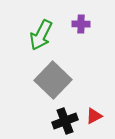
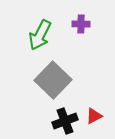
green arrow: moved 1 px left
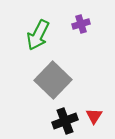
purple cross: rotated 18 degrees counterclockwise
green arrow: moved 2 px left
red triangle: rotated 30 degrees counterclockwise
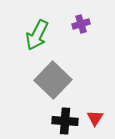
green arrow: moved 1 px left
red triangle: moved 1 px right, 2 px down
black cross: rotated 25 degrees clockwise
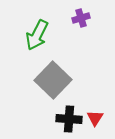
purple cross: moved 6 px up
black cross: moved 4 px right, 2 px up
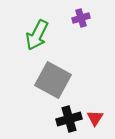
gray square: rotated 15 degrees counterclockwise
black cross: rotated 20 degrees counterclockwise
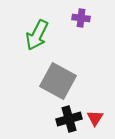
purple cross: rotated 24 degrees clockwise
gray square: moved 5 px right, 1 px down
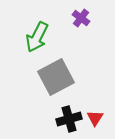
purple cross: rotated 30 degrees clockwise
green arrow: moved 2 px down
gray square: moved 2 px left, 4 px up; rotated 33 degrees clockwise
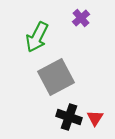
purple cross: rotated 12 degrees clockwise
black cross: moved 2 px up; rotated 35 degrees clockwise
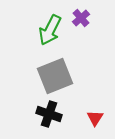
green arrow: moved 13 px right, 7 px up
gray square: moved 1 px left, 1 px up; rotated 6 degrees clockwise
black cross: moved 20 px left, 3 px up
